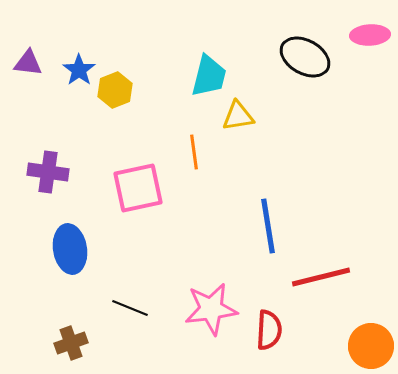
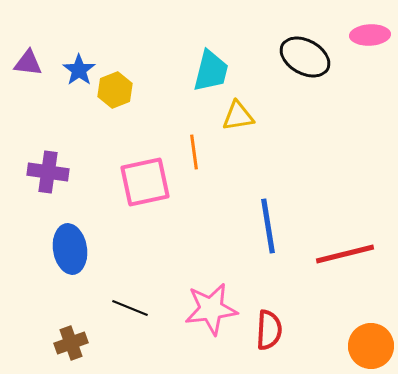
cyan trapezoid: moved 2 px right, 5 px up
pink square: moved 7 px right, 6 px up
red line: moved 24 px right, 23 px up
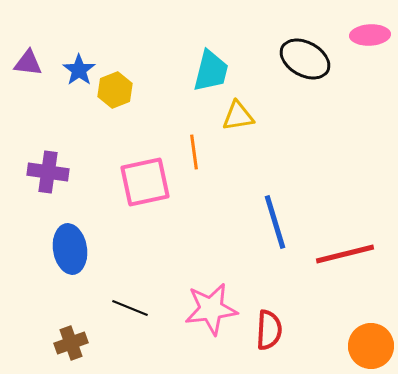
black ellipse: moved 2 px down
blue line: moved 7 px right, 4 px up; rotated 8 degrees counterclockwise
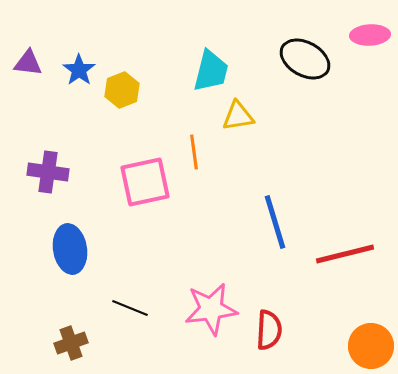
yellow hexagon: moved 7 px right
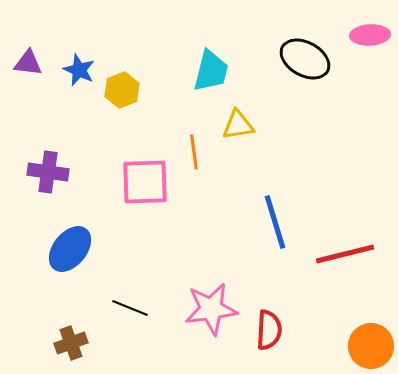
blue star: rotated 12 degrees counterclockwise
yellow triangle: moved 9 px down
pink square: rotated 10 degrees clockwise
blue ellipse: rotated 48 degrees clockwise
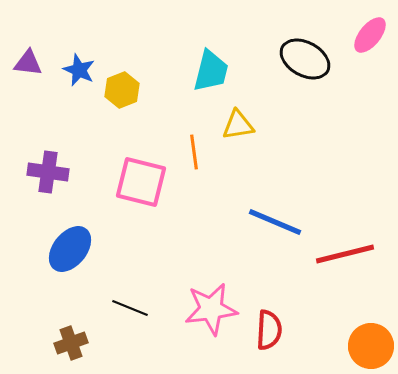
pink ellipse: rotated 48 degrees counterclockwise
pink square: moved 4 px left; rotated 16 degrees clockwise
blue line: rotated 50 degrees counterclockwise
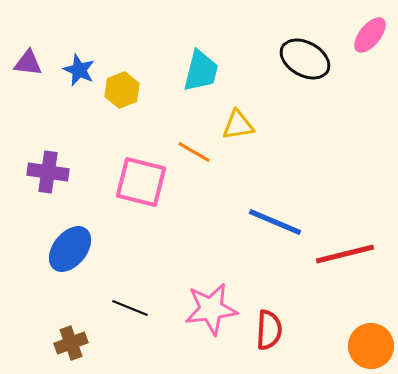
cyan trapezoid: moved 10 px left
orange line: rotated 52 degrees counterclockwise
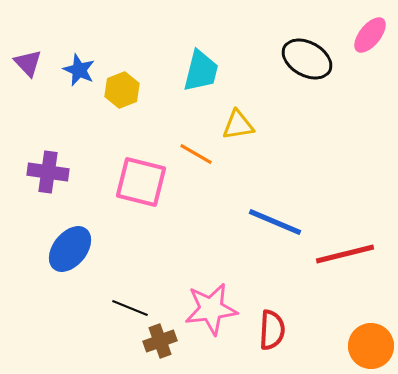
black ellipse: moved 2 px right
purple triangle: rotated 40 degrees clockwise
orange line: moved 2 px right, 2 px down
red semicircle: moved 3 px right
brown cross: moved 89 px right, 2 px up
